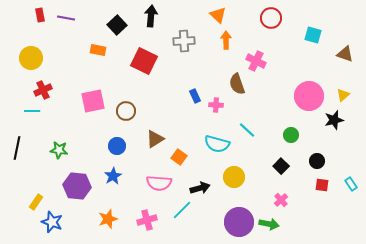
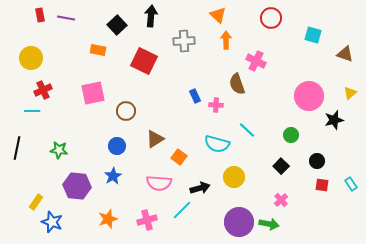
yellow triangle at (343, 95): moved 7 px right, 2 px up
pink square at (93, 101): moved 8 px up
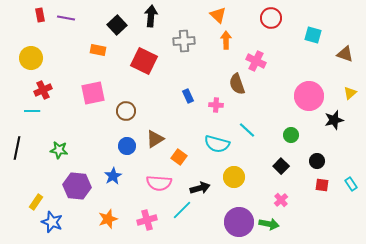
blue rectangle at (195, 96): moved 7 px left
blue circle at (117, 146): moved 10 px right
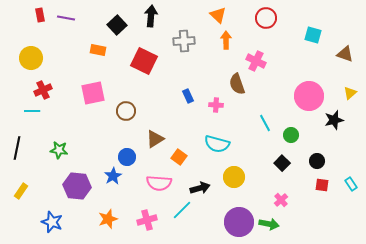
red circle at (271, 18): moved 5 px left
cyan line at (247, 130): moved 18 px right, 7 px up; rotated 18 degrees clockwise
blue circle at (127, 146): moved 11 px down
black square at (281, 166): moved 1 px right, 3 px up
yellow rectangle at (36, 202): moved 15 px left, 11 px up
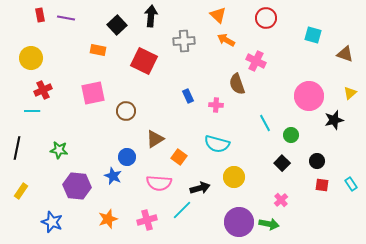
orange arrow at (226, 40): rotated 60 degrees counterclockwise
blue star at (113, 176): rotated 18 degrees counterclockwise
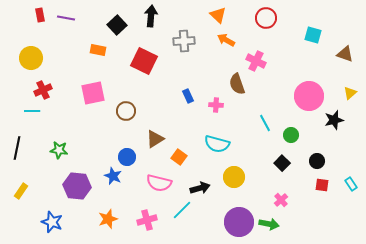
pink semicircle at (159, 183): rotated 10 degrees clockwise
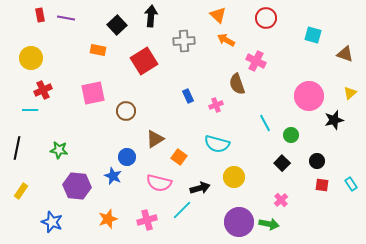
red square at (144, 61): rotated 32 degrees clockwise
pink cross at (216, 105): rotated 24 degrees counterclockwise
cyan line at (32, 111): moved 2 px left, 1 px up
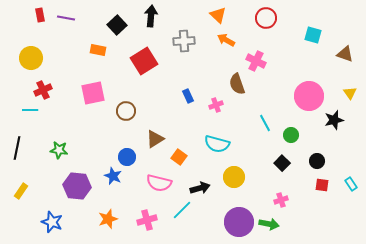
yellow triangle at (350, 93): rotated 24 degrees counterclockwise
pink cross at (281, 200): rotated 24 degrees clockwise
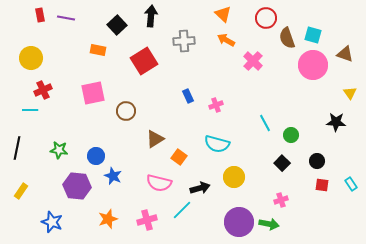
orange triangle at (218, 15): moved 5 px right, 1 px up
pink cross at (256, 61): moved 3 px left; rotated 18 degrees clockwise
brown semicircle at (237, 84): moved 50 px right, 46 px up
pink circle at (309, 96): moved 4 px right, 31 px up
black star at (334, 120): moved 2 px right, 2 px down; rotated 18 degrees clockwise
blue circle at (127, 157): moved 31 px left, 1 px up
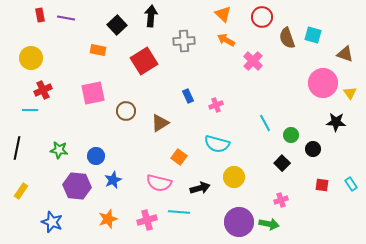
red circle at (266, 18): moved 4 px left, 1 px up
pink circle at (313, 65): moved 10 px right, 18 px down
brown triangle at (155, 139): moved 5 px right, 16 px up
black circle at (317, 161): moved 4 px left, 12 px up
blue star at (113, 176): moved 4 px down; rotated 24 degrees clockwise
cyan line at (182, 210): moved 3 px left, 2 px down; rotated 50 degrees clockwise
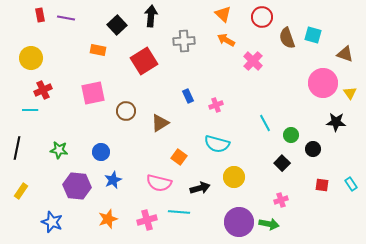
blue circle at (96, 156): moved 5 px right, 4 px up
